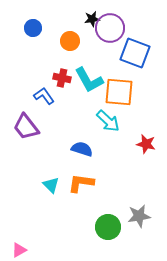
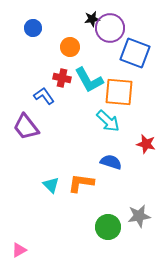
orange circle: moved 6 px down
blue semicircle: moved 29 px right, 13 px down
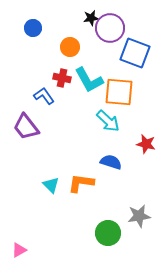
black star: moved 1 px left, 1 px up
green circle: moved 6 px down
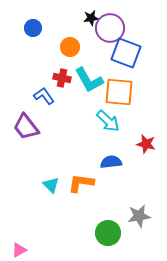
blue square: moved 9 px left
blue semicircle: rotated 25 degrees counterclockwise
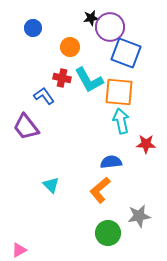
purple circle: moved 1 px up
cyan arrow: moved 13 px right; rotated 145 degrees counterclockwise
red star: rotated 12 degrees counterclockwise
orange L-shape: moved 19 px right, 7 px down; rotated 48 degrees counterclockwise
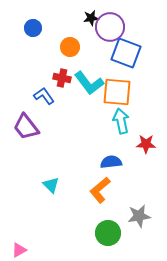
cyan L-shape: moved 3 px down; rotated 8 degrees counterclockwise
orange square: moved 2 px left
